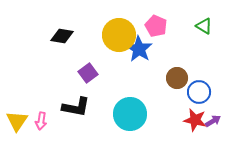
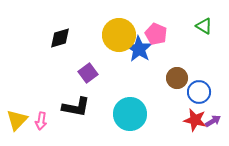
pink pentagon: moved 8 px down
black diamond: moved 2 px left, 2 px down; rotated 25 degrees counterclockwise
yellow triangle: moved 1 px up; rotated 10 degrees clockwise
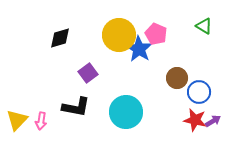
cyan circle: moved 4 px left, 2 px up
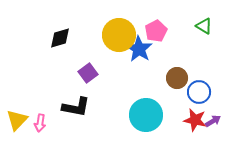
pink pentagon: moved 3 px up; rotated 20 degrees clockwise
cyan circle: moved 20 px right, 3 px down
pink arrow: moved 1 px left, 2 px down
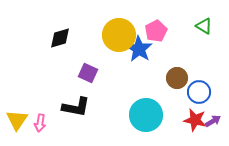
purple square: rotated 30 degrees counterclockwise
yellow triangle: rotated 10 degrees counterclockwise
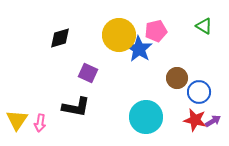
pink pentagon: rotated 15 degrees clockwise
cyan circle: moved 2 px down
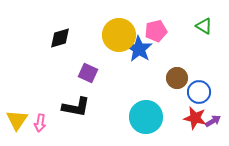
red star: moved 2 px up
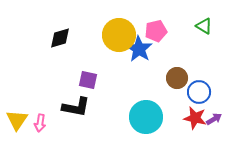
purple square: moved 7 px down; rotated 12 degrees counterclockwise
purple arrow: moved 1 px right, 2 px up
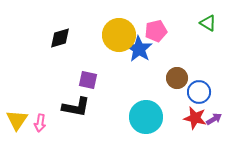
green triangle: moved 4 px right, 3 px up
